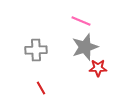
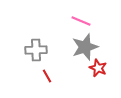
red star: rotated 24 degrees clockwise
red line: moved 6 px right, 12 px up
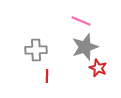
red line: rotated 32 degrees clockwise
